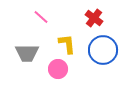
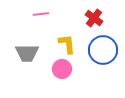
pink line: moved 3 px up; rotated 49 degrees counterclockwise
pink circle: moved 4 px right
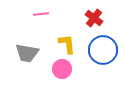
gray trapezoid: rotated 10 degrees clockwise
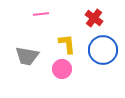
gray trapezoid: moved 3 px down
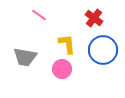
pink line: moved 2 px left, 1 px down; rotated 42 degrees clockwise
gray trapezoid: moved 2 px left, 1 px down
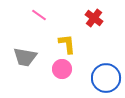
blue circle: moved 3 px right, 28 px down
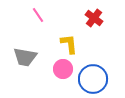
pink line: moved 1 px left; rotated 21 degrees clockwise
yellow L-shape: moved 2 px right
pink circle: moved 1 px right
blue circle: moved 13 px left, 1 px down
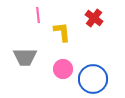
pink line: rotated 28 degrees clockwise
yellow L-shape: moved 7 px left, 12 px up
gray trapezoid: rotated 10 degrees counterclockwise
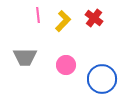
yellow L-shape: moved 1 px right, 11 px up; rotated 50 degrees clockwise
pink circle: moved 3 px right, 4 px up
blue circle: moved 9 px right
